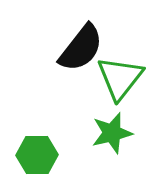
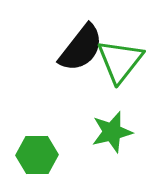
green triangle: moved 17 px up
green star: moved 1 px up
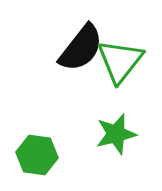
green star: moved 4 px right, 2 px down
green hexagon: rotated 9 degrees clockwise
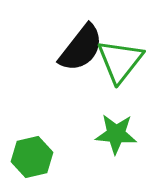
green star: rotated 18 degrees clockwise
green hexagon: moved 5 px left, 2 px down; rotated 21 degrees counterclockwise
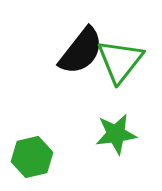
black semicircle: moved 3 px down
green star: rotated 12 degrees counterclockwise
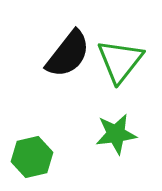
black semicircle: moved 13 px left, 3 px down
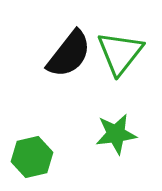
black semicircle: moved 1 px right
green triangle: moved 8 px up
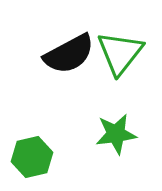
black semicircle: rotated 24 degrees clockwise
